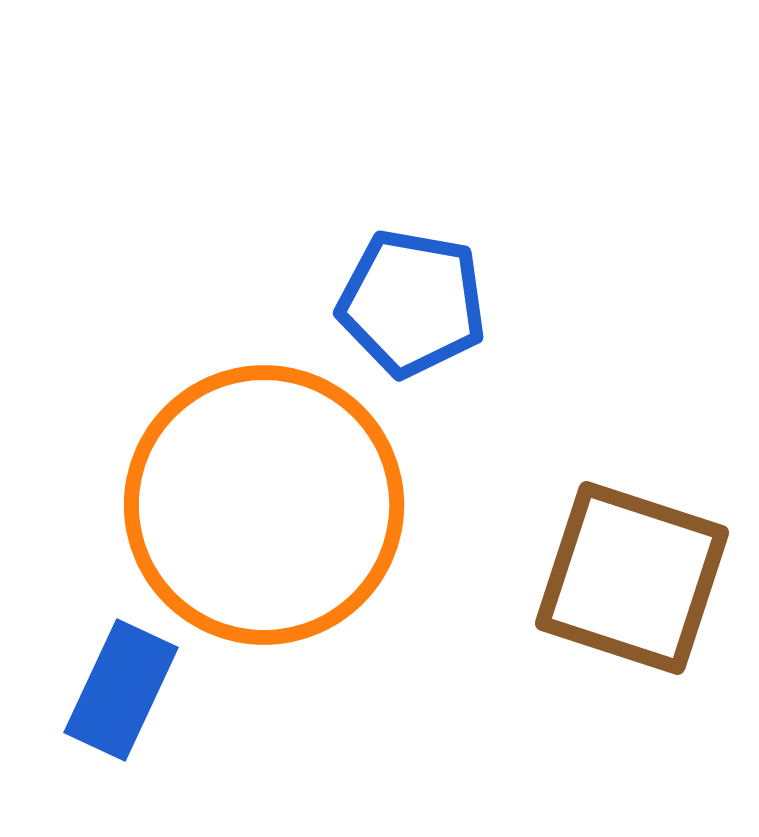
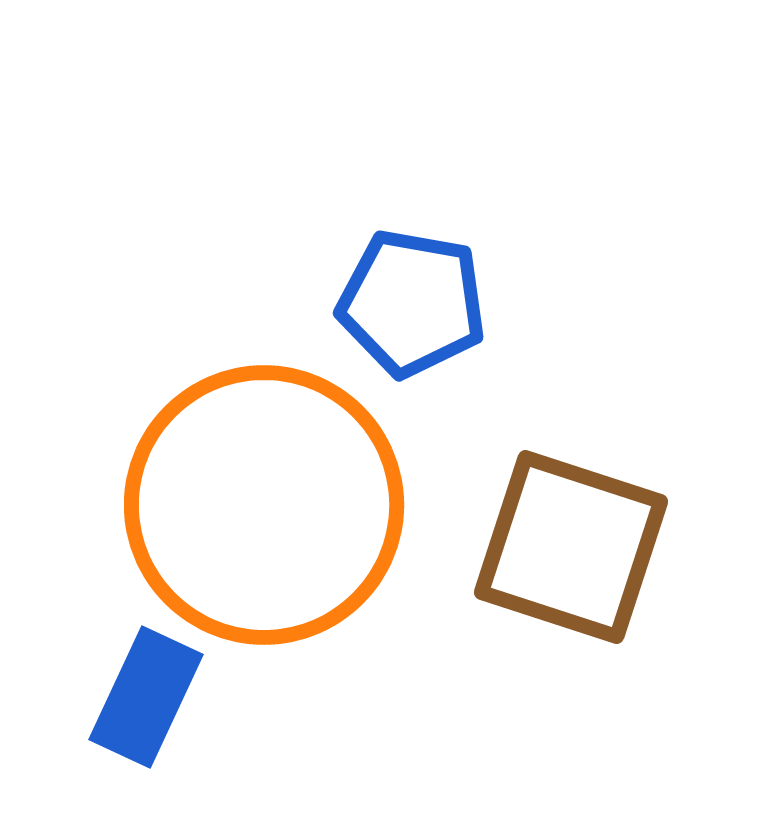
brown square: moved 61 px left, 31 px up
blue rectangle: moved 25 px right, 7 px down
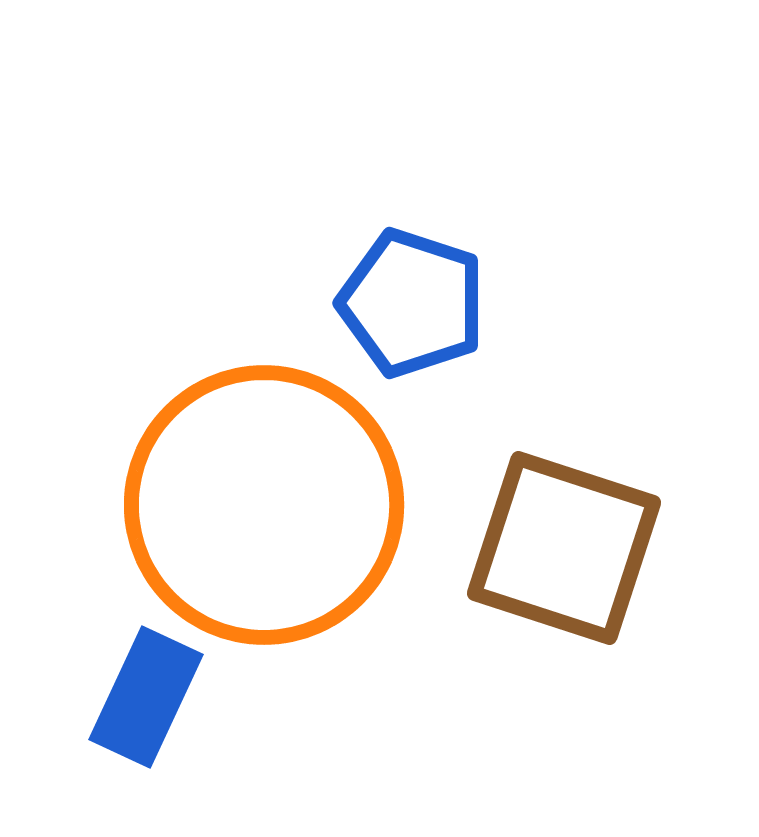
blue pentagon: rotated 8 degrees clockwise
brown square: moved 7 px left, 1 px down
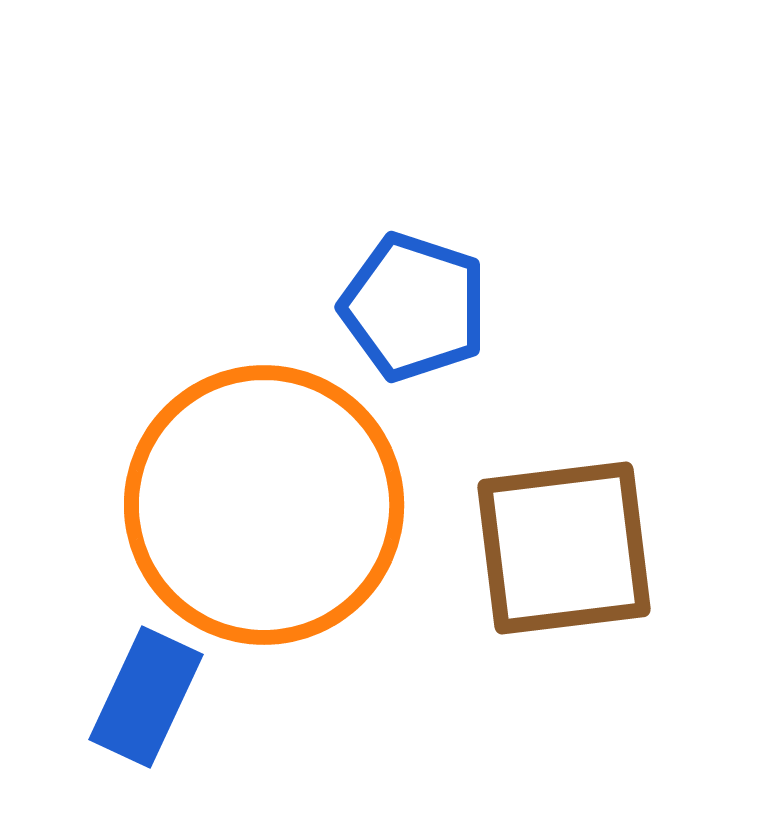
blue pentagon: moved 2 px right, 4 px down
brown square: rotated 25 degrees counterclockwise
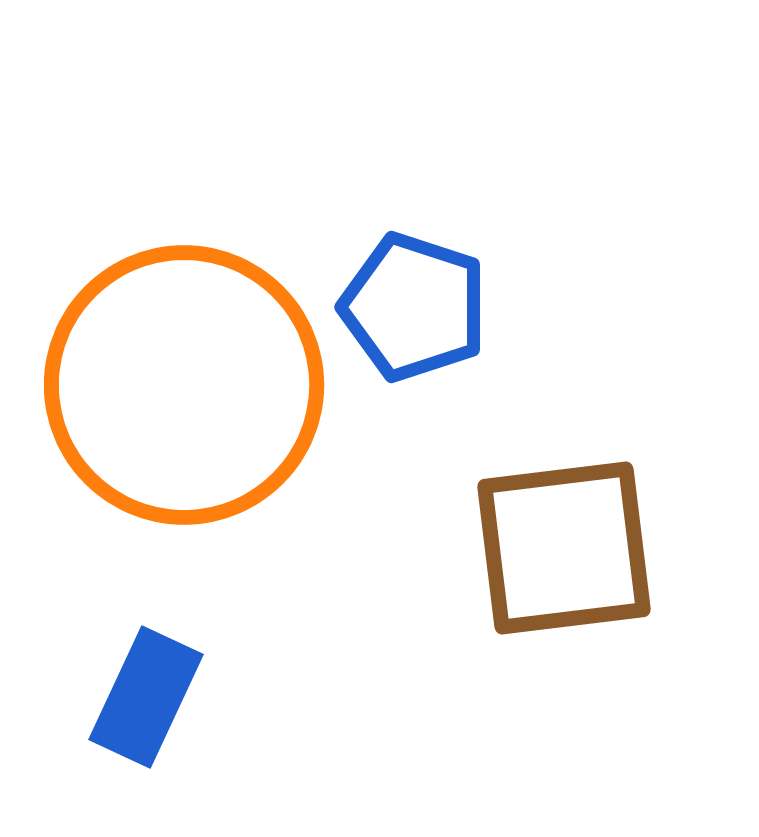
orange circle: moved 80 px left, 120 px up
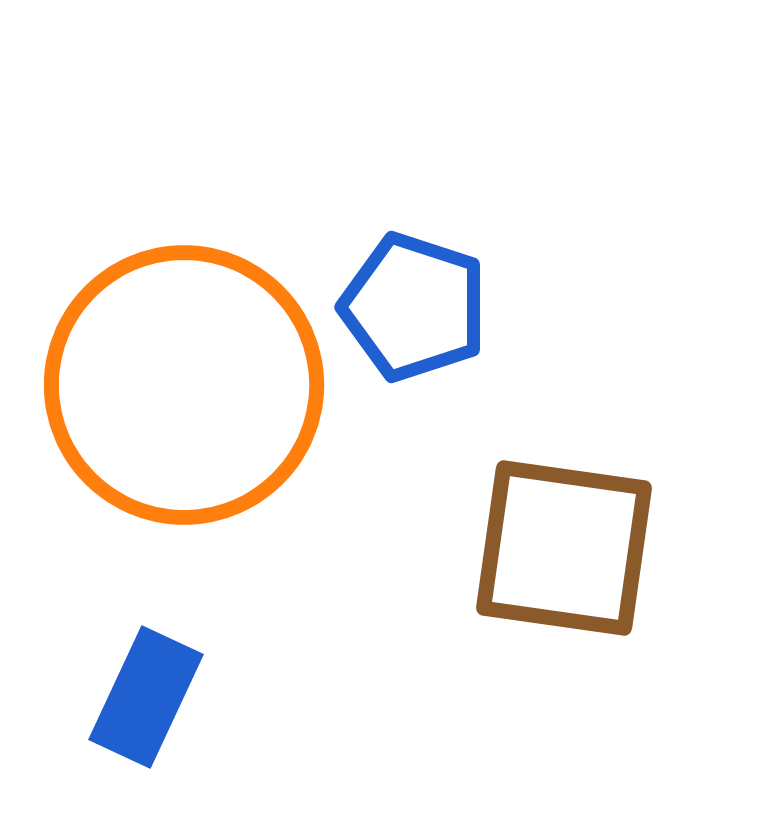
brown square: rotated 15 degrees clockwise
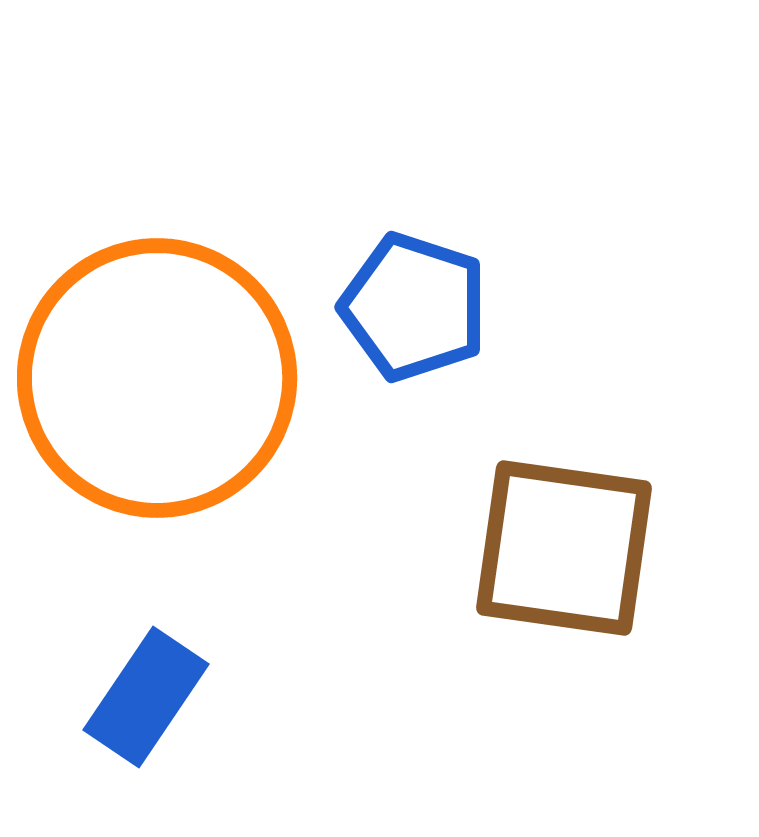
orange circle: moved 27 px left, 7 px up
blue rectangle: rotated 9 degrees clockwise
